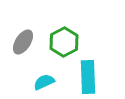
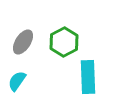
cyan semicircle: moved 27 px left, 1 px up; rotated 30 degrees counterclockwise
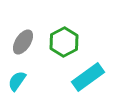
cyan rectangle: rotated 56 degrees clockwise
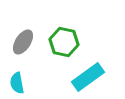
green hexagon: rotated 20 degrees counterclockwise
cyan semicircle: moved 2 px down; rotated 45 degrees counterclockwise
